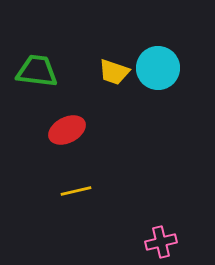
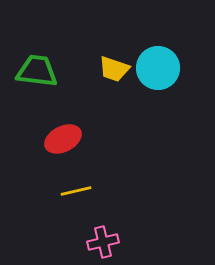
yellow trapezoid: moved 3 px up
red ellipse: moved 4 px left, 9 px down
pink cross: moved 58 px left
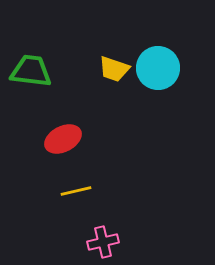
green trapezoid: moved 6 px left
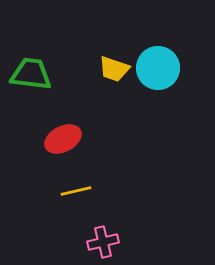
green trapezoid: moved 3 px down
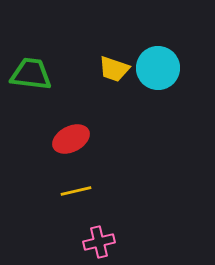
red ellipse: moved 8 px right
pink cross: moved 4 px left
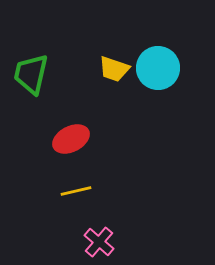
green trapezoid: rotated 84 degrees counterclockwise
pink cross: rotated 36 degrees counterclockwise
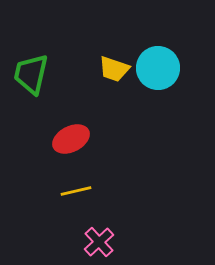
pink cross: rotated 8 degrees clockwise
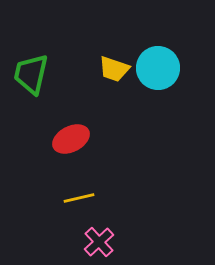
yellow line: moved 3 px right, 7 px down
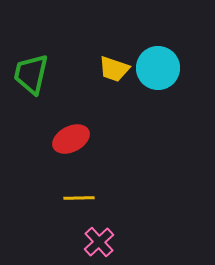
yellow line: rotated 12 degrees clockwise
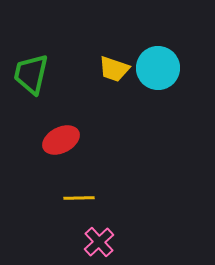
red ellipse: moved 10 px left, 1 px down
